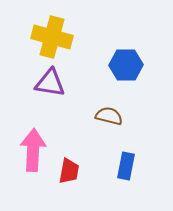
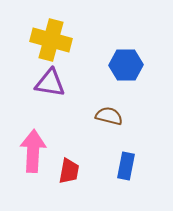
yellow cross: moved 1 px left, 3 px down
pink arrow: moved 1 px down
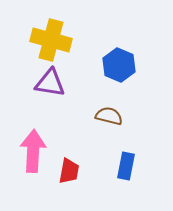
blue hexagon: moved 7 px left; rotated 24 degrees clockwise
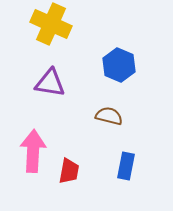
yellow cross: moved 16 px up; rotated 9 degrees clockwise
